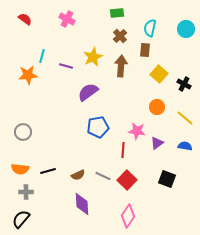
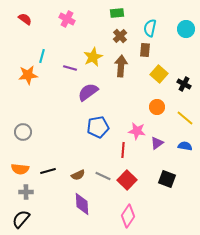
purple line: moved 4 px right, 2 px down
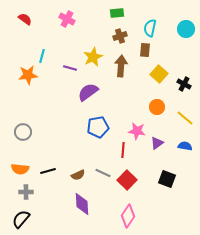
brown cross: rotated 24 degrees clockwise
gray line: moved 3 px up
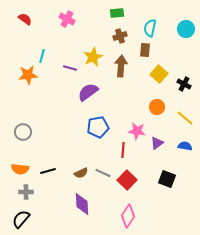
brown semicircle: moved 3 px right, 2 px up
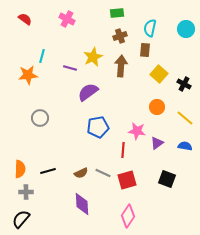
gray circle: moved 17 px right, 14 px up
orange semicircle: rotated 96 degrees counterclockwise
red square: rotated 30 degrees clockwise
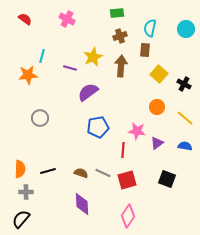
brown semicircle: rotated 136 degrees counterclockwise
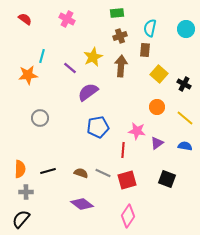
purple line: rotated 24 degrees clockwise
purple diamond: rotated 50 degrees counterclockwise
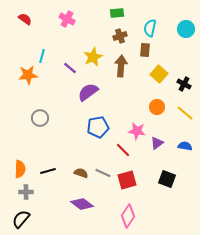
yellow line: moved 5 px up
red line: rotated 49 degrees counterclockwise
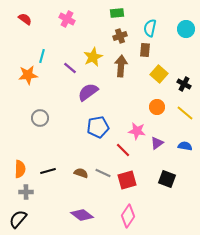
purple diamond: moved 11 px down
black semicircle: moved 3 px left
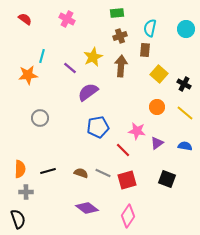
purple diamond: moved 5 px right, 7 px up
black semicircle: rotated 120 degrees clockwise
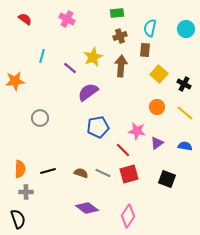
orange star: moved 13 px left, 6 px down
red square: moved 2 px right, 6 px up
